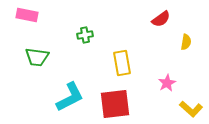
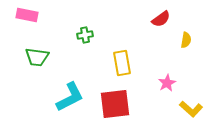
yellow semicircle: moved 2 px up
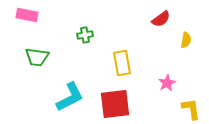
yellow L-shape: rotated 140 degrees counterclockwise
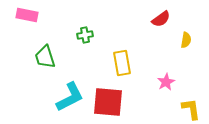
green trapezoid: moved 8 px right; rotated 65 degrees clockwise
pink star: moved 1 px left, 1 px up
red square: moved 7 px left, 2 px up; rotated 12 degrees clockwise
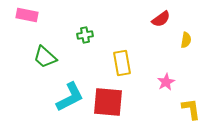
green trapezoid: rotated 30 degrees counterclockwise
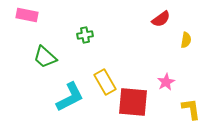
yellow rectangle: moved 17 px left, 19 px down; rotated 20 degrees counterclockwise
red square: moved 25 px right
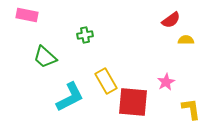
red semicircle: moved 10 px right, 1 px down
yellow semicircle: rotated 98 degrees counterclockwise
yellow rectangle: moved 1 px right, 1 px up
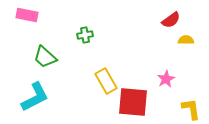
pink star: moved 3 px up
cyan L-shape: moved 35 px left
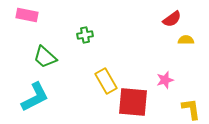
red semicircle: moved 1 px right, 1 px up
pink star: moved 1 px left, 1 px down; rotated 12 degrees clockwise
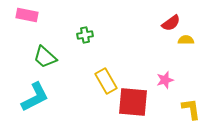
red semicircle: moved 1 px left, 4 px down
